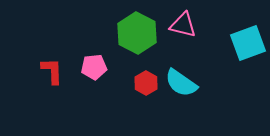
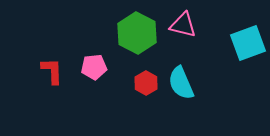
cyan semicircle: rotated 32 degrees clockwise
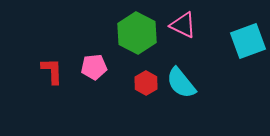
pink triangle: rotated 12 degrees clockwise
cyan square: moved 2 px up
cyan semicircle: rotated 16 degrees counterclockwise
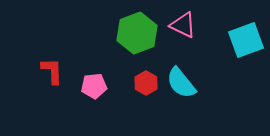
green hexagon: rotated 12 degrees clockwise
cyan square: moved 2 px left, 1 px up
pink pentagon: moved 19 px down
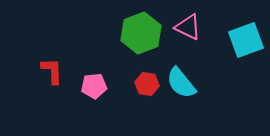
pink triangle: moved 5 px right, 2 px down
green hexagon: moved 4 px right
red hexagon: moved 1 px right, 1 px down; rotated 20 degrees counterclockwise
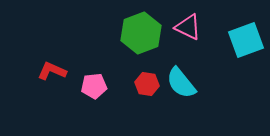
red L-shape: rotated 64 degrees counterclockwise
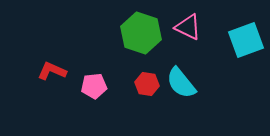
green hexagon: rotated 21 degrees counterclockwise
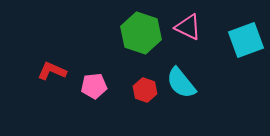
red hexagon: moved 2 px left, 6 px down; rotated 10 degrees clockwise
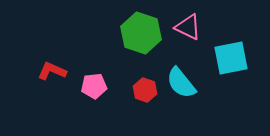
cyan square: moved 15 px left, 18 px down; rotated 9 degrees clockwise
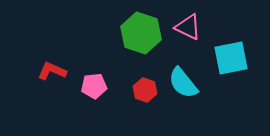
cyan semicircle: moved 2 px right
